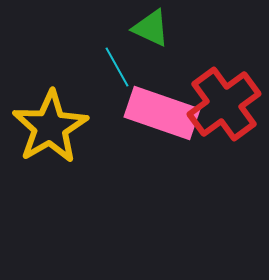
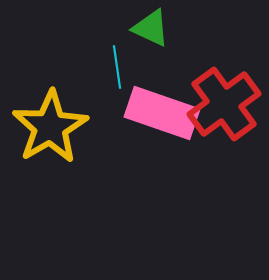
cyan line: rotated 21 degrees clockwise
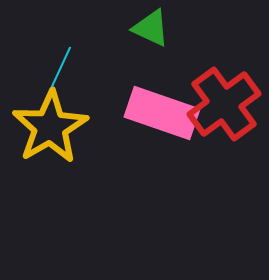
cyan line: moved 56 px left; rotated 33 degrees clockwise
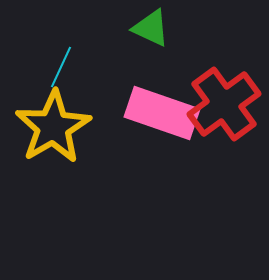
yellow star: moved 3 px right
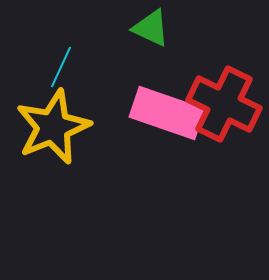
red cross: rotated 28 degrees counterclockwise
pink rectangle: moved 5 px right
yellow star: rotated 8 degrees clockwise
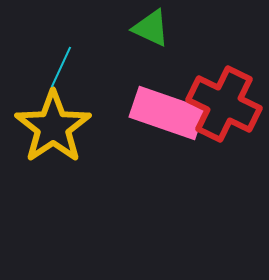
yellow star: rotated 12 degrees counterclockwise
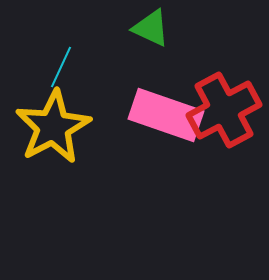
red cross: moved 6 px down; rotated 36 degrees clockwise
pink rectangle: moved 1 px left, 2 px down
yellow star: rotated 6 degrees clockwise
